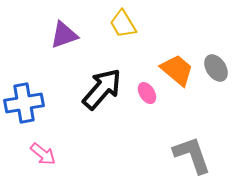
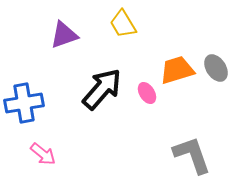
orange trapezoid: rotated 57 degrees counterclockwise
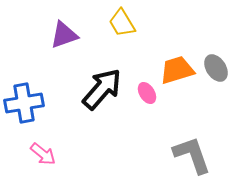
yellow trapezoid: moved 1 px left, 1 px up
